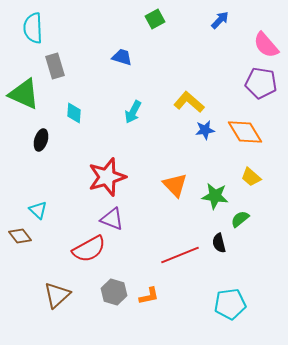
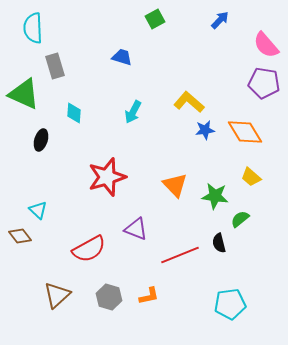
purple pentagon: moved 3 px right
purple triangle: moved 24 px right, 10 px down
gray hexagon: moved 5 px left, 5 px down
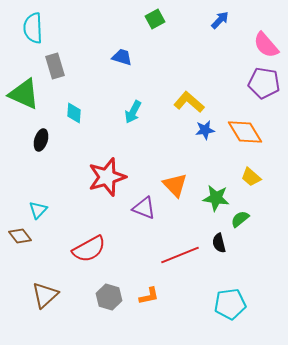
green star: moved 1 px right, 2 px down
cyan triangle: rotated 30 degrees clockwise
purple triangle: moved 8 px right, 21 px up
brown triangle: moved 12 px left
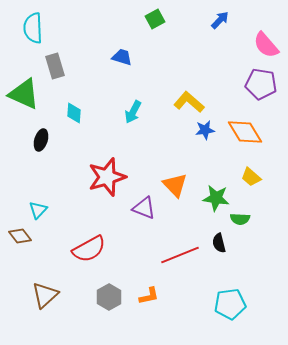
purple pentagon: moved 3 px left, 1 px down
green semicircle: rotated 138 degrees counterclockwise
gray hexagon: rotated 15 degrees clockwise
